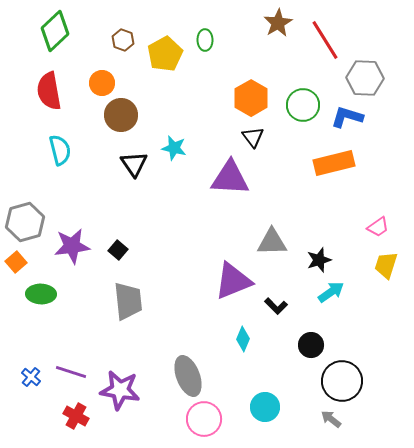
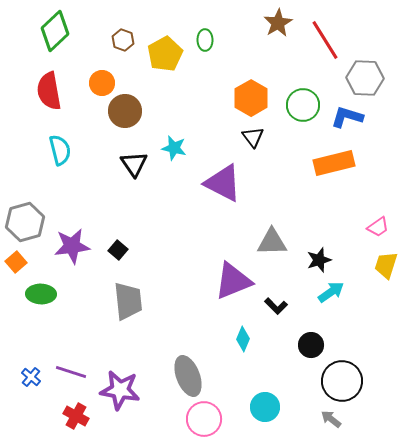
brown circle at (121, 115): moved 4 px right, 4 px up
purple triangle at (230, 178): moved 7 px left, 5 px down; rotated 24 degrees clockwise
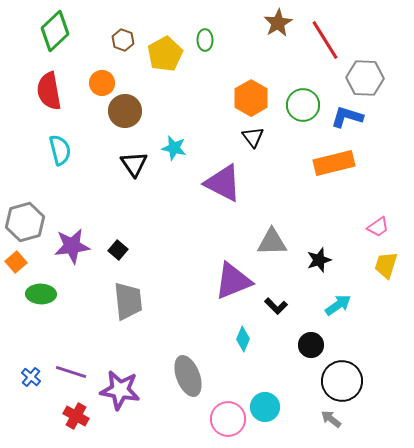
cyan arrow at (331, 292): moved 7 px right, 13 px down
pink circle at (204, 419): moved 24 px right
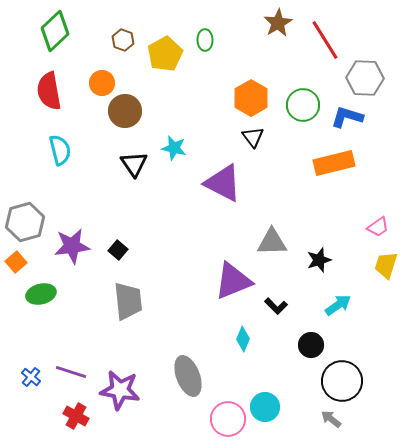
green ellipse at (41, 294): rotated 16 degrees counterclockwise
